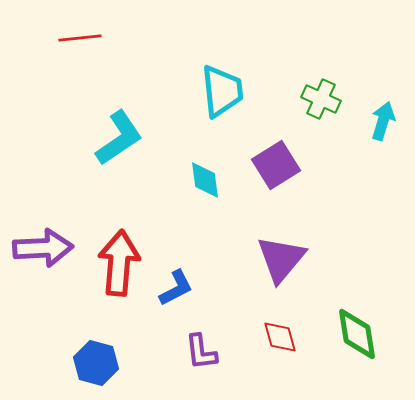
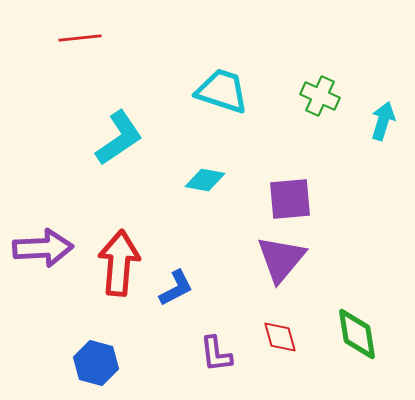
cyan trapezoid: rotated 66 degrees counterclockwise
green cross: moved 1 px left, 3 px up
purple square: moved 14 px right, 34 px down; rotated 27 degrees clockwise
cyan diamond: rotated 72 degrees counterclockwise
purple L-shape: moved 15 px right, 2 px down
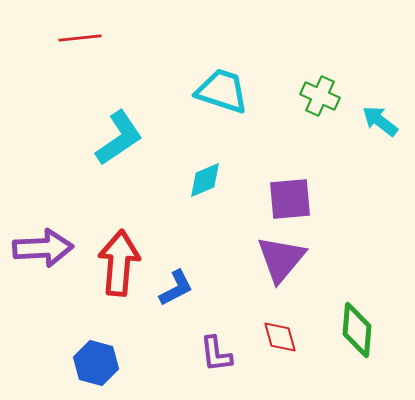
cyan arrow: moved 3 px left; rotated 69 degrees counterclockwise
cyan diamond: rotated 33 degrees counterclockwise
green diamond: moved 4 px up; rotated 14 degrees clockwise
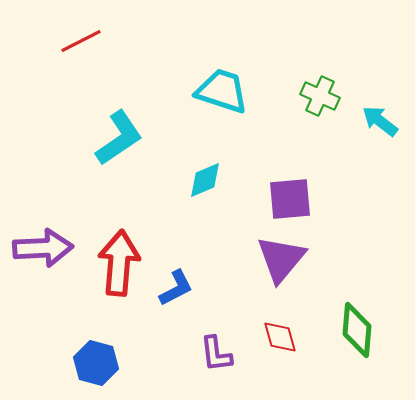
red line: moved 1 px right, 3 px down; rotated 21 degrees counterclockwise
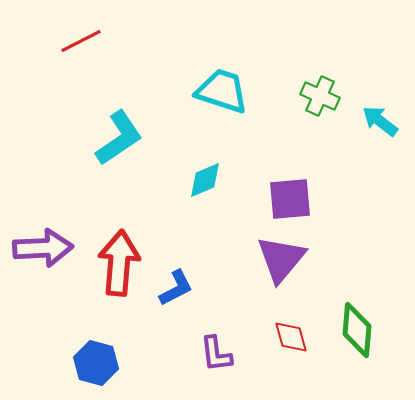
red diamond: moved 11 px right
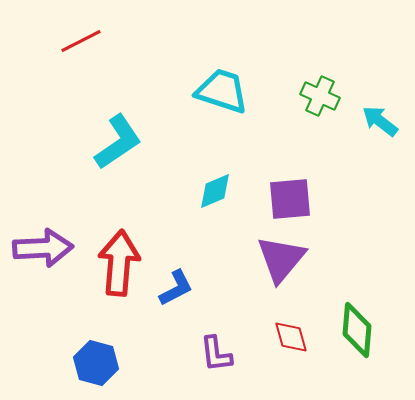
cyan L-shape: moved 1 px left, 4 px down
cyan diamond: moved 10 px right, 11 px down
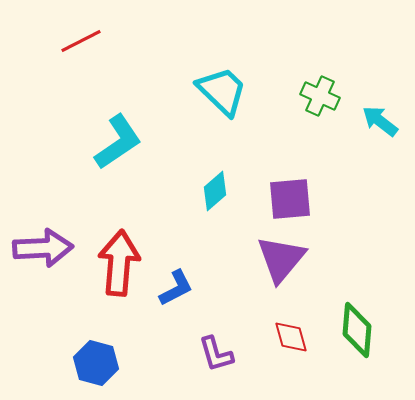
cyan trapezoid: rotated 26 degrees clockwise
cyan diamond: rotated 18 degrees counterclockwise
purple L-shape: rotated 9 degrees counterclockwise
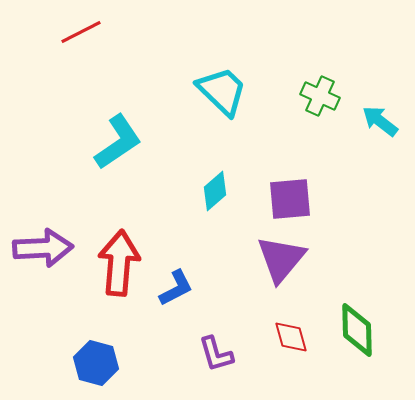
red line: moved 9 px up
green diamond: rotated 6 degrees counterclockwise
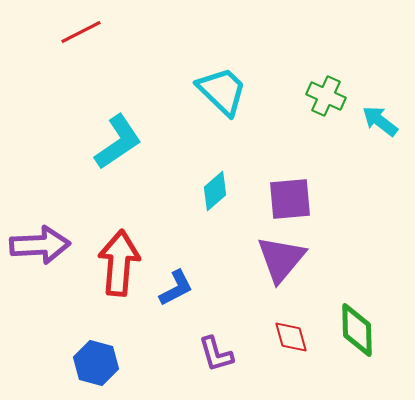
green cross: moved 6 px right
purple arrow: moved 3 px left, 3 px up
